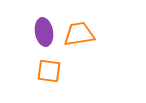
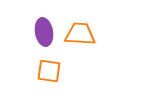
orange trapezoid: moved 1 px right; rotated 12 degrees clockwise
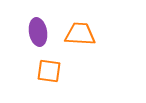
purple ellipse: moved 6 px left
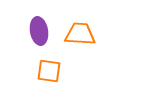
purple ellipse: moved 1 px right, 1 px up
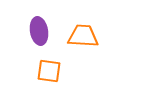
orange trapezoid: moved 3 px right, 2 px down
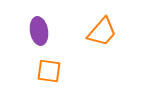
orange trapezoid: moved 19 px right, 4 px up; rotated 128 degrees clockwise
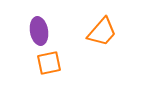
orange square: moved 8 px up; rotated 20 degrees counterclockwise
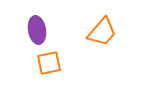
purple ellipse: moved 2 px left, 1 px up
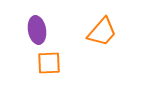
orange square: rotated 10 degrees clockwise
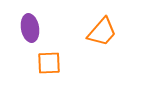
purple ellipse: moved 7 px left, 2 px up
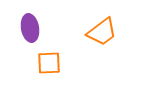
orange trapezoid: rotated 12 degrees clockwise
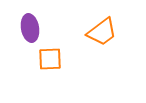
orange square: moved 1 px right, 4 px up
